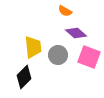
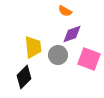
purple diamond: moved 4 px left, 1 px down; rotated 60 degrees counterclockwise
pink square: moved 2 px down
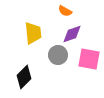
yellow trapezoid: moved 14 px up
pink square: rotated 10 degrees counterclockwise
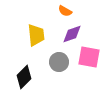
yellow trapezoid: moved 3 px right, 2 px down
gray circle: moved 1 px right, 7 px down
pink square: moved 2 px up
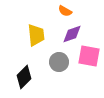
pink square: moved 1 px up
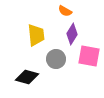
purple diamond: rotated 40 degrees counterclockwise
gray circle: moved 3 px left, 3 px up
black diamond: moved 3 px right; rotated 60 degrees clockwise
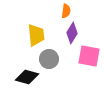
orange semicircle: moved 1 px right; rotated 112 degrees counterclockwise
purple diamond: moved 1 px up
gray circle: moved 7 px left
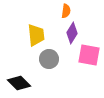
pink square: moved 1 px up
black diamond: moved 8 px left, 6 px down; rotated 30 degrees clockwise
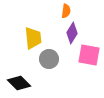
yellow trapezoid: moved 3 px left, 3 px down
